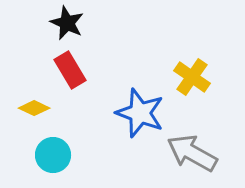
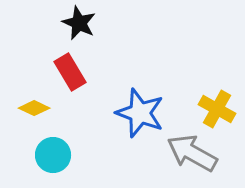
black star: moved 12 px right
red rectangle: moved 2 px down
yellow cross: moved 25 px right, 32 px down; rotated 6 degrees counterclockwise
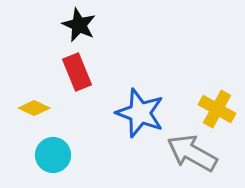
black star: moved 2 px down
red rectangle: moved 7 px right; rotated 9 degrees clockwise
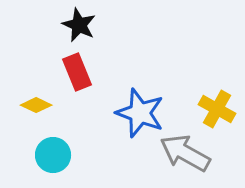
yellow diamond: moved 2 px right, 3 px up
gray arrow: moved 7 px left
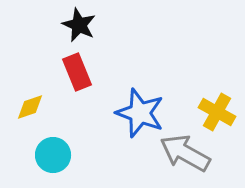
yellow diamond: moved 6 px left, 2 px down; rotated 44 degrees counterclockwise
yellow cross: moved 3 px down
